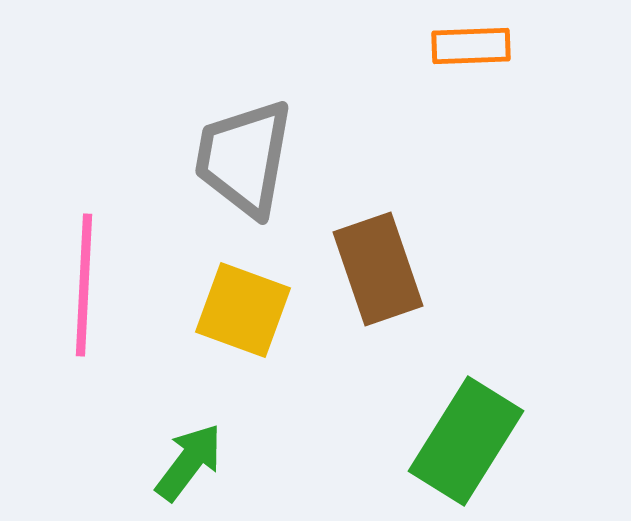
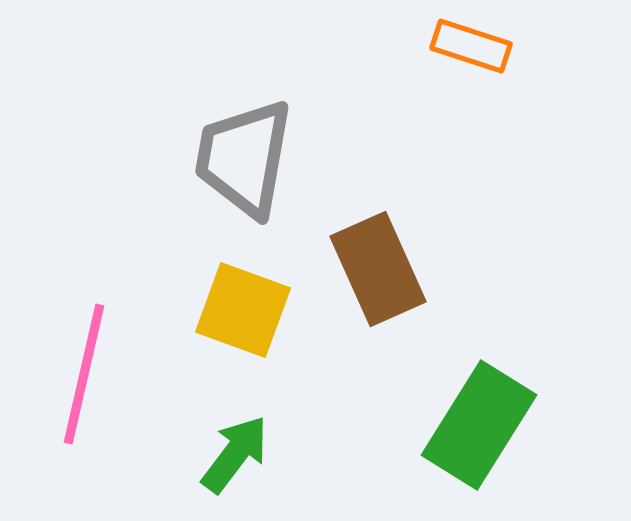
orange rectangle: rotated 20 degrees clockwise
brown rectangle: rotated 5 degrees counterclockwise
pink line: moved 89 px down; rotated 10 degrees clockwise
green rectangle: moved 13 px right, 16 px up
green arrow: moved 46 px right, 8 px up
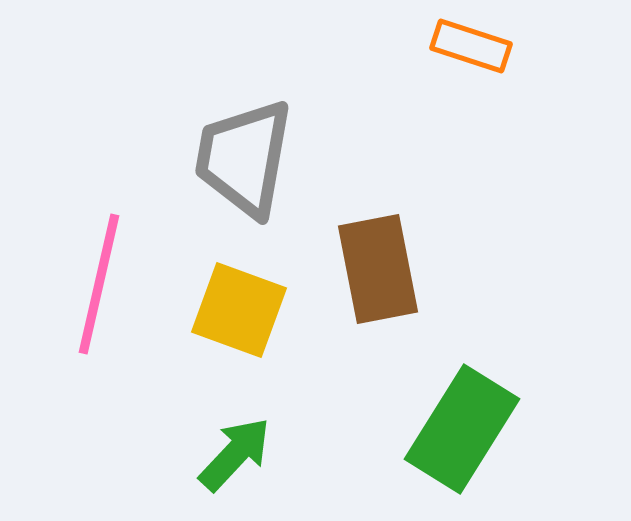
brown rectangle: rotated 13 degrees clockwise
yellow square: moved 4 px left
pink line: moved 15 px right, 90 px up
green rectangle: moved 17 px left, 4 px down
green arrow: rotated 6 degrees clockwise
